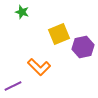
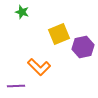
purple line: moved 3 px right; rotated 24 degrees clockwise
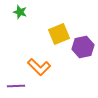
green star: moved 2 px left
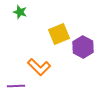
purple hexagon: rotated 20 degrees counterclockwise
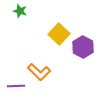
green star: moved 1 px up
yellow square: rotated 25 degrees counterclockwise
orange L-shape: moved 5 px down
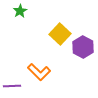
green star: rotated 24 degrees clockwise
yellow square: moved 1 px right
purple line: moved 4 px left
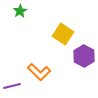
yellow square: moved 3 px right; rotated 10 degrees counterclockwise
purple hexagon: moved 1 px right, 9 px down
purple line: rotated 12 degrees counterclockwise
